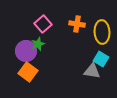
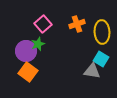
orange cross: rotated 28 degrees counterclockwise
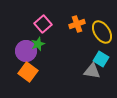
yellow ellipse: rotated 30 degrees counterclockwise
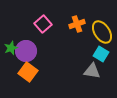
green star: moved 27 px left, 4 px down
cyan square: moved 5 px up
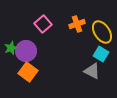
gray triangle: rotated 18 degrees clockwise
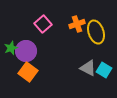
yellow ellipse: moved 6 px left; rotated 15 degrees clockwise
cyan square: moved 3 px right, 16 px down
gray triangle: moved 4 px left, 3 px up
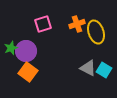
pink square: rotated 24 degrees clockwise
